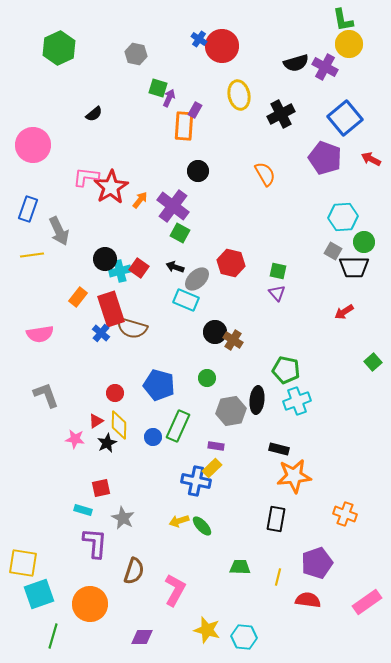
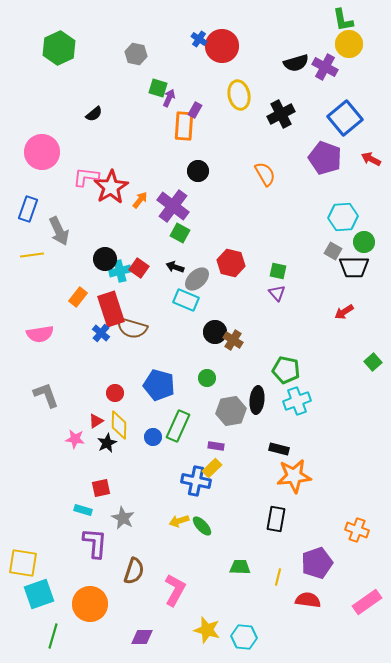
pink circle at (33, 145): moved 9 px right, 7 px down
orange cross at (345, 514): moved 12 px right, 16 px down
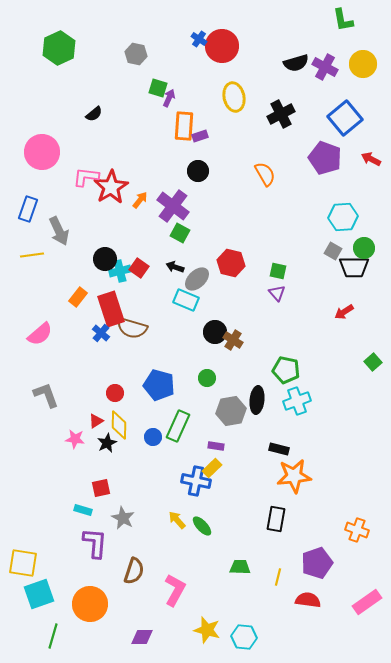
yellow circle at (349, 44): moved 14 px right, 20 px down
yellow ellipse at (239, 95): moved 5 px left, 2 px down
purple rectangle at (195, 110): moved 5 px right, 26 px down; rotated 42 degrees clockwise
green circle at (364, 242): moved 6 px down
pink semicircle at (40, 334): rotated 32 degrees counterclockwise
yellow arrow at (179, 521): moved 2 px left, 1 px up; rotated 66 degrees clockwise
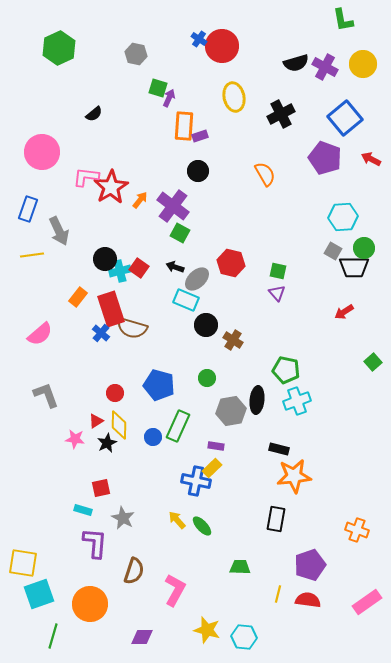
black circle at (215, 332): moved 9 px left, 7 px up
purple pentagon at (317, 563): moved 7 px left, 2 px down
yellow line at (278, 577): moved 17 px down
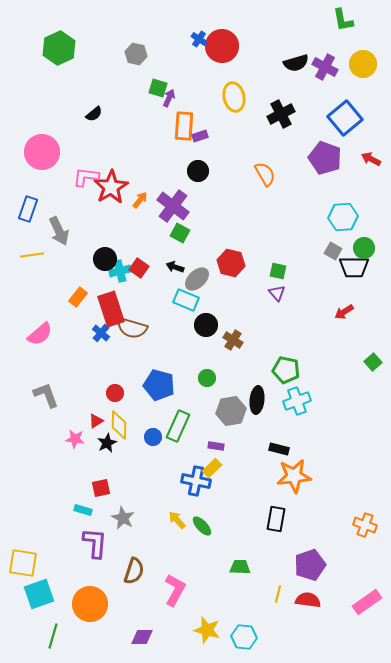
orange cross at (357, 530): moved 8 px right, 5 px up
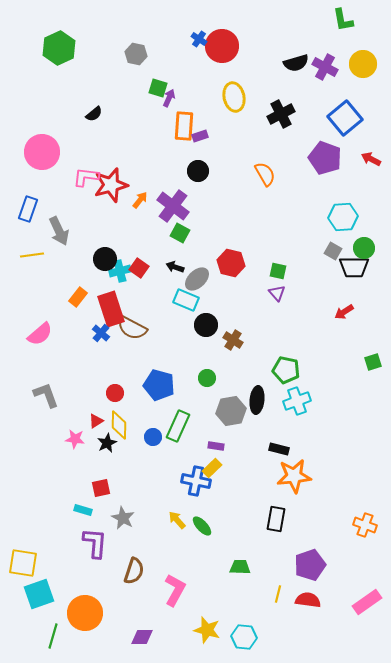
red star at (111, 187): moved 2 px up; rotated 16 degrees clockwise
brown semicircle at (132, 328): rotated 12 degrees clockwise
green square at (373, 362): rotated 24 degrees clockwise
orange circle at (90, 604): moved 5 px left, 9 px down
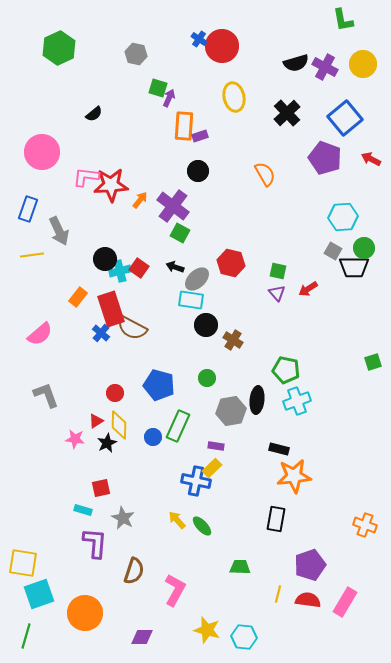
black cross at (281, 114): moved 6 px right, 1 px up; rotated 16 degrees counterclockwise
red star at (111, 185): rotated 12 degrees clockwise
cyan rectangle at (186, 300): moved 5 px right; rotated 15 degrees counterclockwise
red arrow at (344, 312): moved 36 px left, 23 px up
pink rectangle at (367, 602): moved 22 px left; rotated 24 degrees counterclockwise
green line at (53, 636): moved 27 px left
